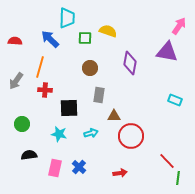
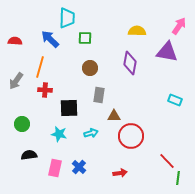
yellow semicircle: moved 29 px right; rotated 18 degrees counterclockwise
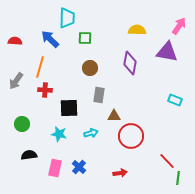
yellow semicircle: moved 1 px up
